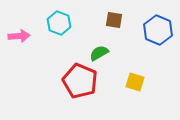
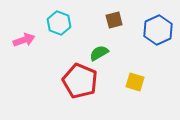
brown square: rotated 24 degrees counterclockwise
blue hexagon: rotated 12 degrees clockwise
pink arrow: moved 5 px right, 4 px down; rotated 15 degrees counterclockwise
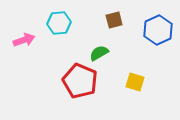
cyan hexagon: rotated 25 degrees counterclockwise
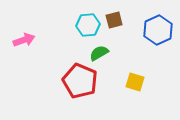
cyan hexagon: moved 29 px right, 2 px down
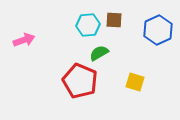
brown square: rotated 18 degrees clockwise
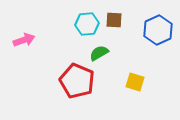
cyan hexagon: moved 1 px left, 1 px up
red pentagon: moved 3 px left
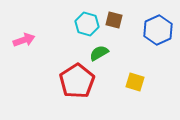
brown square: rotated 12 degrees clockwise
cyan hexagon: rotated 20 degrees clockwise
red pentagon: rotated 16 degrees clockwise
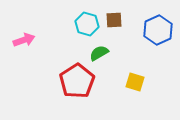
brown square: rotated 18 degrees counterclockwise
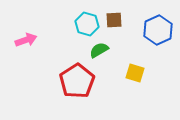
pink arrow: moved 2 px right
green semicircle: moved 3 px up
yellow square: moved 9 px up
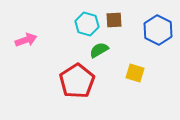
blue hexagon: rotated 8 degrees counterclockwise
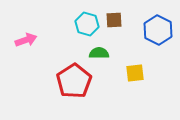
green semicircle: moved 3 px down; rotated 30 degrees clockwise
yellow square: rotated 24 degrees counterclockwise
red pentagon: moved 3 px left
